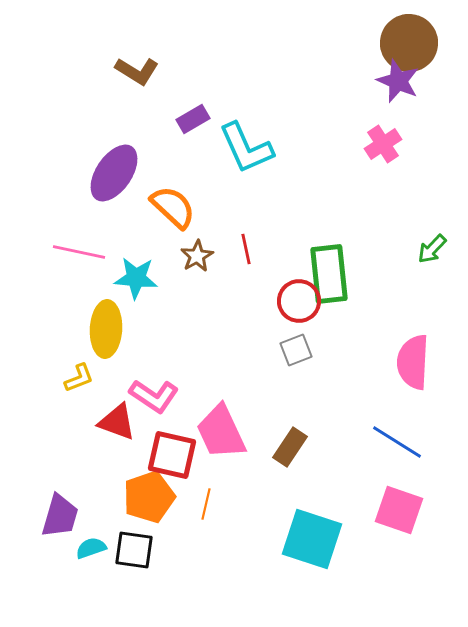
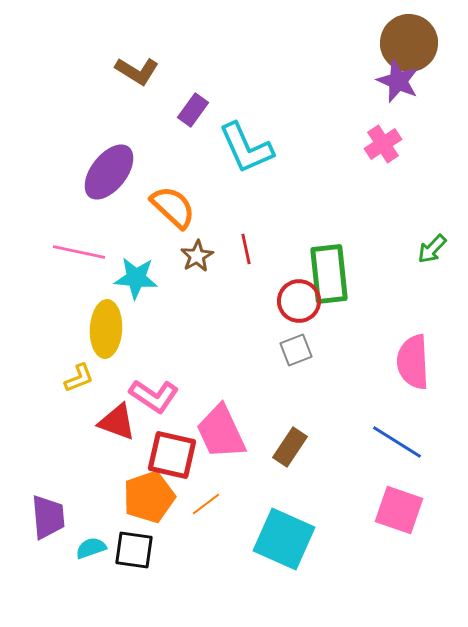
purple rectangle: moved 9 px up; rotated 24 degrees counterclockwise
purple ellipse: moved 5 px left, 1 px up; rotated 4 degrees clockwise
pink semicircle: rotated 6 degrees counterclockwise
orange line: rotated 40 degrees clockwise
purple trapezoid: moved 12 px left, 1 px down; rotated 21 degrees counterclockwise
cyan square: moved 28 px left; rotated 6 degrees clockwise
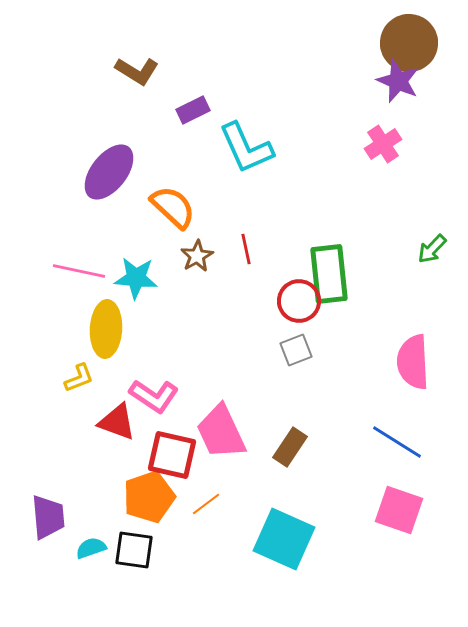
purple rectangle: rotated 28 degrees clockwise
pink line: moved 19 px down
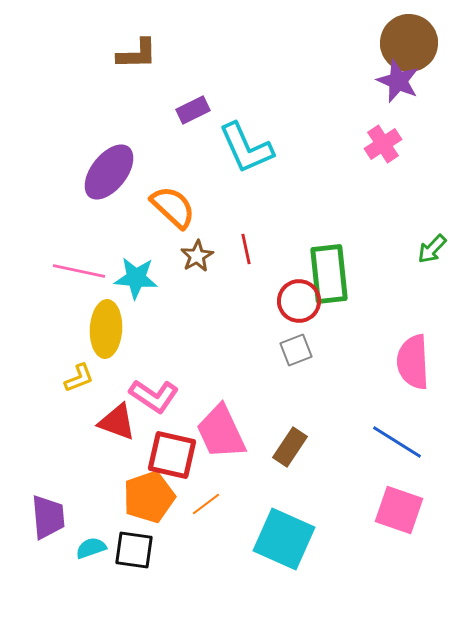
brown L-shape: moved 17 px up; rotated 33 degrees counterclockwise
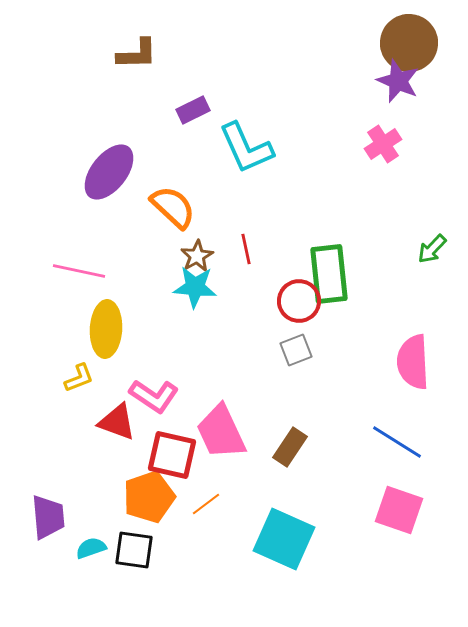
cyan star: moved 59 px right, 9 px down
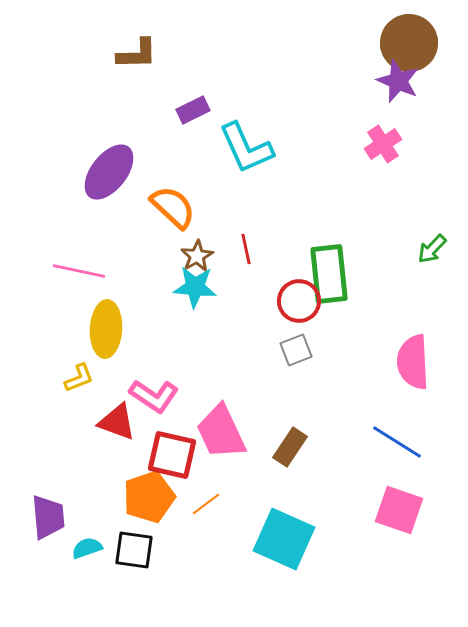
cyan semicircle: moved 4 px left
